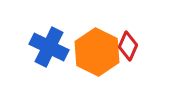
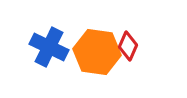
orange hexagon: rotated 18 degrees counterclockwise
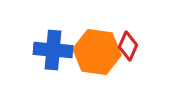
blue cross: moved 4 px right, 3 px down; rotated 21 degrees counterclockwise
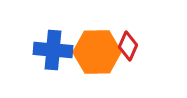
orange hexagon: rotated 9 degrees counterclockwise
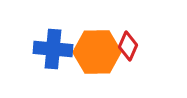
blue cross: moved 1 px up
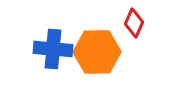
red diamond: moved 6 px right, 23 px up
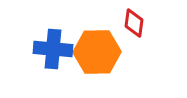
red diamond: rotated 16 degrees counterclockwise
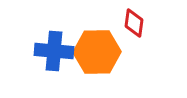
blue cross: moved 1 px right, 2 px down
